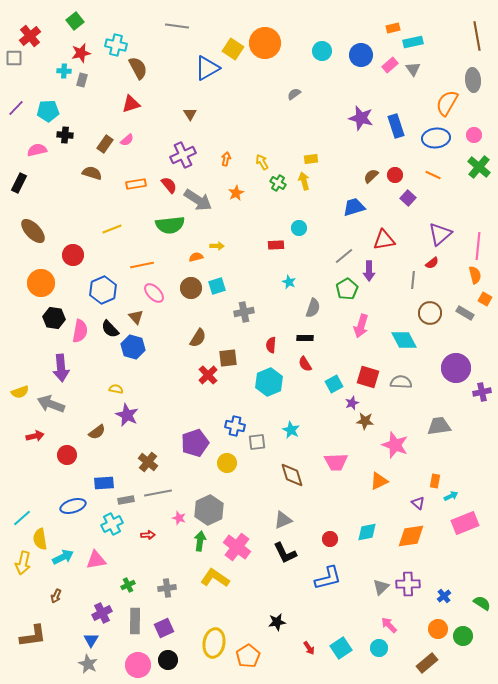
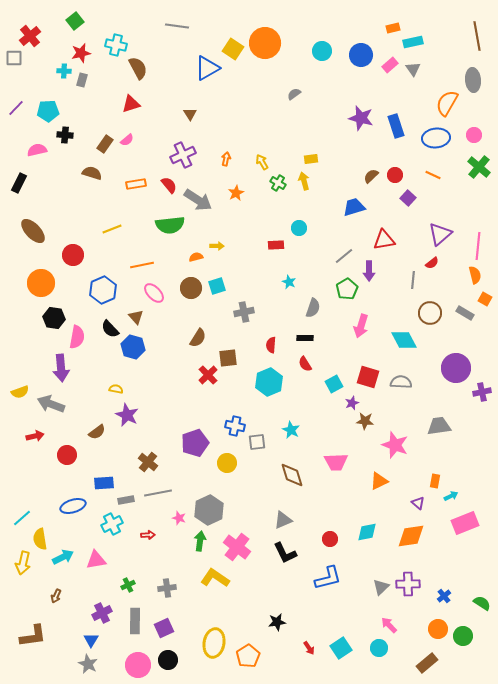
pink semicircle at (80, 331): moved 3 px left, 6 px down
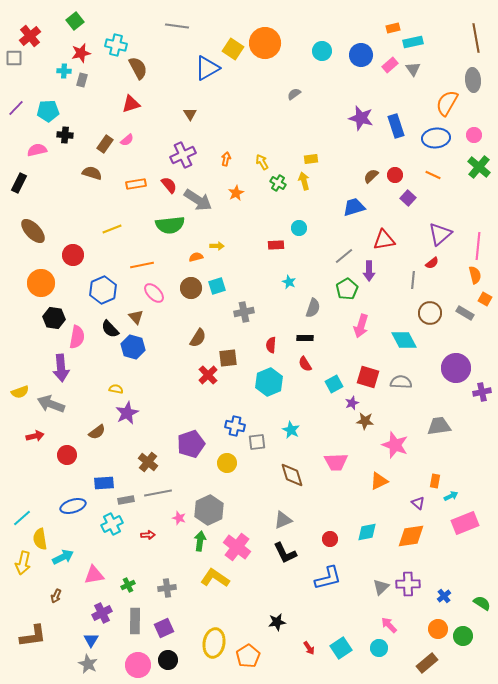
brown line at (477, 36): moved 1 px left, 2 px down
purple star at (127, 415): moved 2 px up; rotated 20 degrees clockwise
purple pentagon at (195, 443): moved 4 px left, 1 px down
pink triangle at (96, 560): moved 2 px left, 15 px down
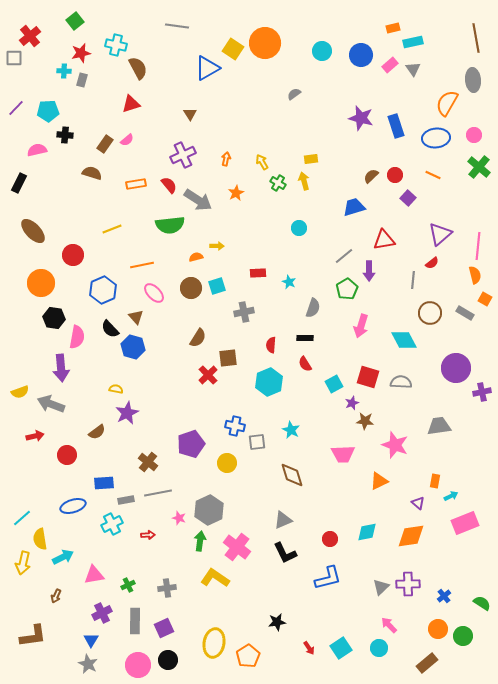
red rectangle at (276, 245): moved 18 px left, 28 px down
pink trapezoid at (336, 462): moved 7 px right, 8 px up
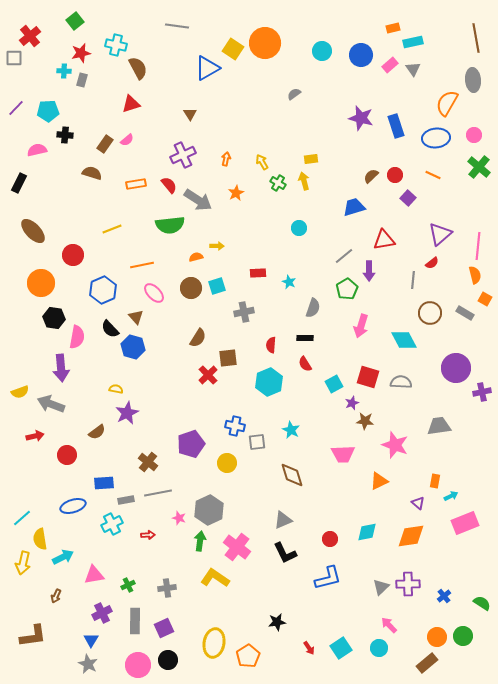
orange circle at (438, 629): moved 1 px left, 8 px down
